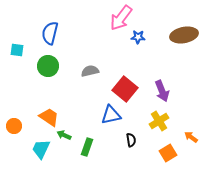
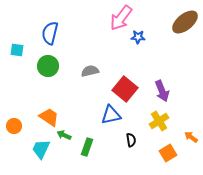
brown ellipse: moved 1 px right, 13 px up; rotated 28 degrees counterclockwise
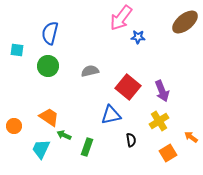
red square: moved 3 px right, 2 px up
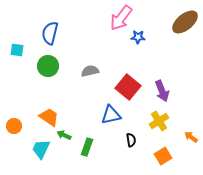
orange square: moved 5 px left, 3 px down
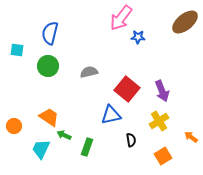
gray semicircle: moved 1 px left, 1 px down
red square: moved 1 px left, 2 px down
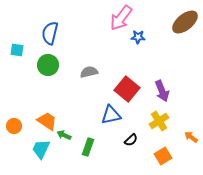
green circle: moved 1 px up
orange trapezoid: moved 2 px left, 4 px down
black semicircle: rotated 56 degrees clockwise
green rectangle: moved 1 px right
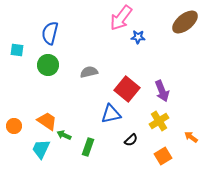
blue triangle: moved 1 px up
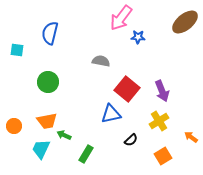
green circle: moved 17 px down
gray semicircle: moved 12 px right, 11 px up; rotated 24 degrees clockwise
orange trapezoid: rotated 135 degrees clockwise
green rectangle: moved 2 px left, 7 px down; rotated 12 degrees clockwise
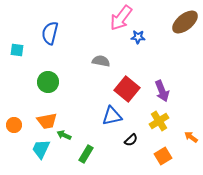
blue triangle: moved 1 px right, 2 px down
orange circle: moved 1 px up
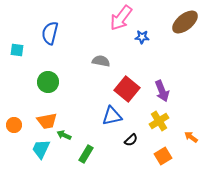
blue star: moved 4 px right
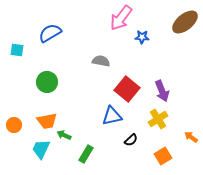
blue semicircle: rotated 45 degrees clockwise
green circle: moved 1 px left
yellow cross: moved 1 px left, 2 px up
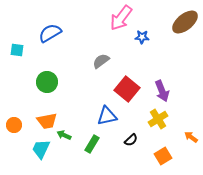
gray semicircle: rotated 48 degrees counterclockwise
blue triangle: moved 5 px left
green rectangle: moved 6 px right, 10 px up
